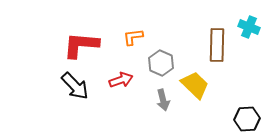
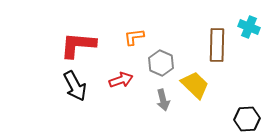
orange L-shape: moved 1 px right
red L-shape: moved 3 px left
black arrow: rotated 16 degrees clockwise
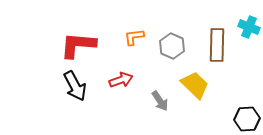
gray hexagon: moved 11 px right, 17 px up
gray arrow: moved 3 px left, 1 px down; rotated 20 degrees counterclockwise
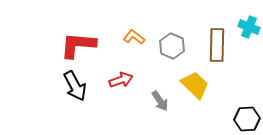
orange L-shape: rotated 45 degrees clockwise
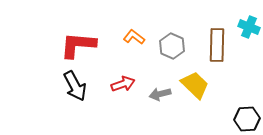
red arrow: moved 2 px right, 4 px down
gray arrow: moved 7 px up; rotated 110 degrees clockwise
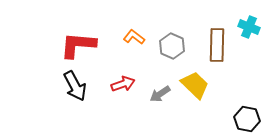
gray arrow: rotated 20 degrees counterclockwise
black hexagon: rotated 15 degrees clockwise
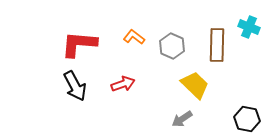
red L-shape: moved 1 px right, 1 px up
gray arrow: moved 22 px right, 25 px down
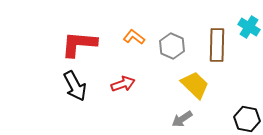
cyan cross: rotated 10 degrees clockwise
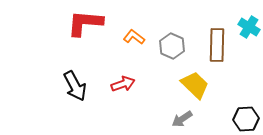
red L-shape: moved 6 px right, 21 px up
black hexagon: moved 1 px left; rotated 15 degrees counterclockwise
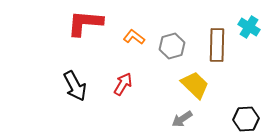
gray hexagon: rotated 20 degrees clockwise
red arrow: rotated 40 degrees counterclockwise
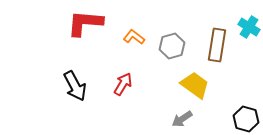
brown rectangle: rotated 8 degrees clockwise
yellow trapezoid: rotated 8 degrees counterclockwise
black hexagon: rotated 20 degrees clockwise
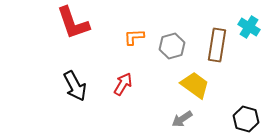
red L-shape: moved 12 px left; rotated 114 degrees counterclockwise
orange L-shape: rotated 40 degrees counterclockwise
